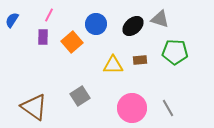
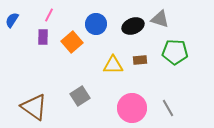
black ellipse: rotated 20 degrees clockwise
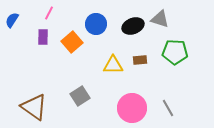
pink line: moved 2 px up
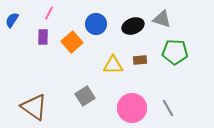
gray triangle: moved 2 px right
gray square: moved 5 px right
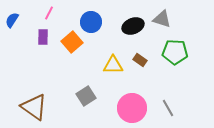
blue circle: moved 5 px left, 2 px up
brown rectangle: rotated 40 degrees clockwise
gray square: moved 1 px right
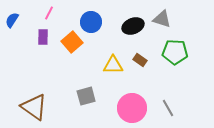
gray square: rotated 18 degrees clockwise
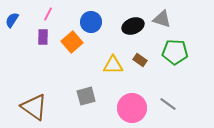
pink line: moved 1 px left, 1 px down
gray line: moved 4 px up; rotated 24 degrees counterclockwise
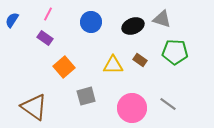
purple rectangle: moved 2 px right, 1 px down; rotated 56 degrees counterclockwise
orange square: moved 8 px left, 25 px down
